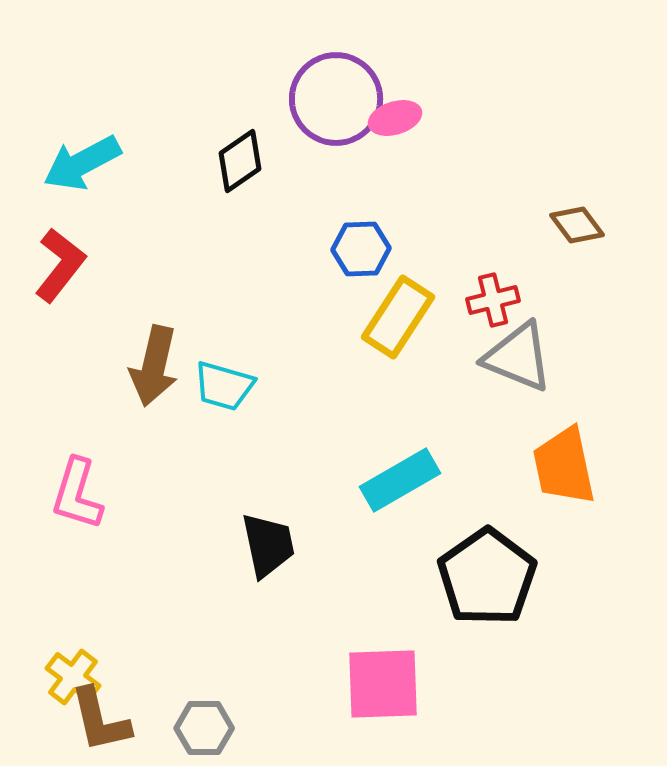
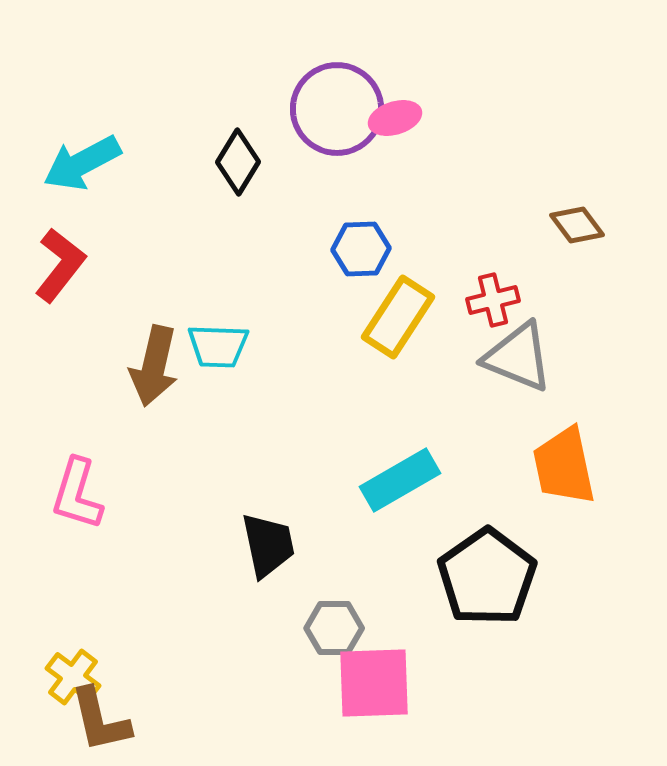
purple circle: moved 1 px right, 10 px down
black diamond: moved 2 px left, 1 px down; rotated 24 degrees counterclockwise
cyan trapezoid: moved 6 px left, 40 px up; rotated 14 degrees counterclockwise
pink square: moved 9 px left, 1 px up
gray hexagon: moved 130 px right, 100 px up
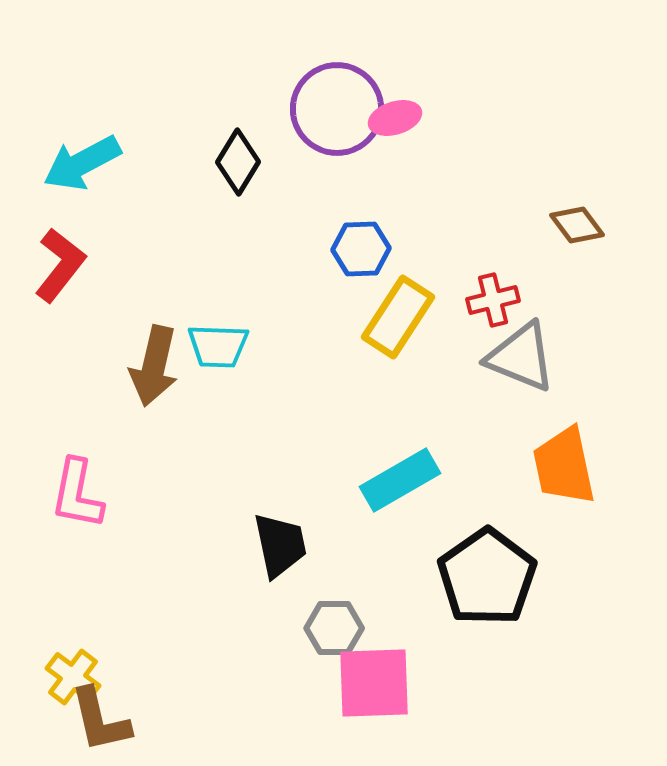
gray triangle: moved 3 px right
pink L-shape: rotated 6 degrees counterclockwise
black trapezoid: moved 12 px right
